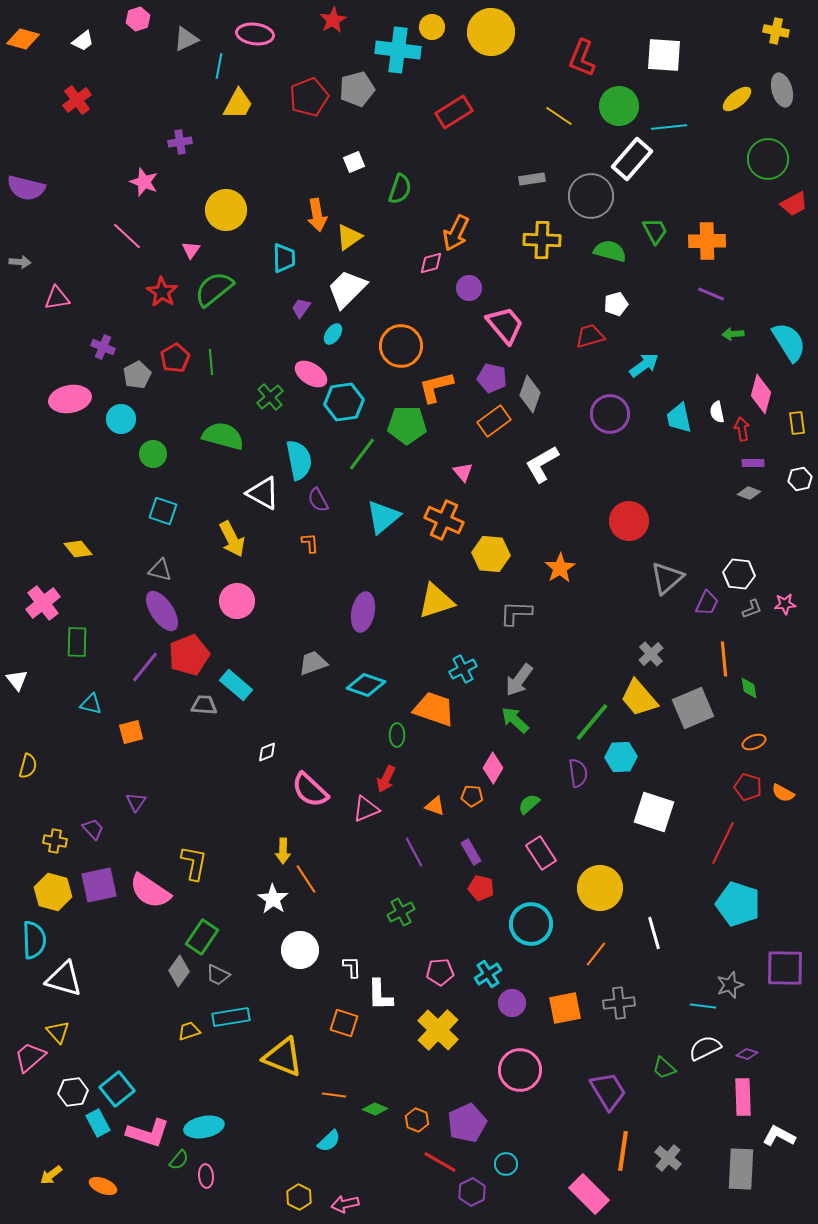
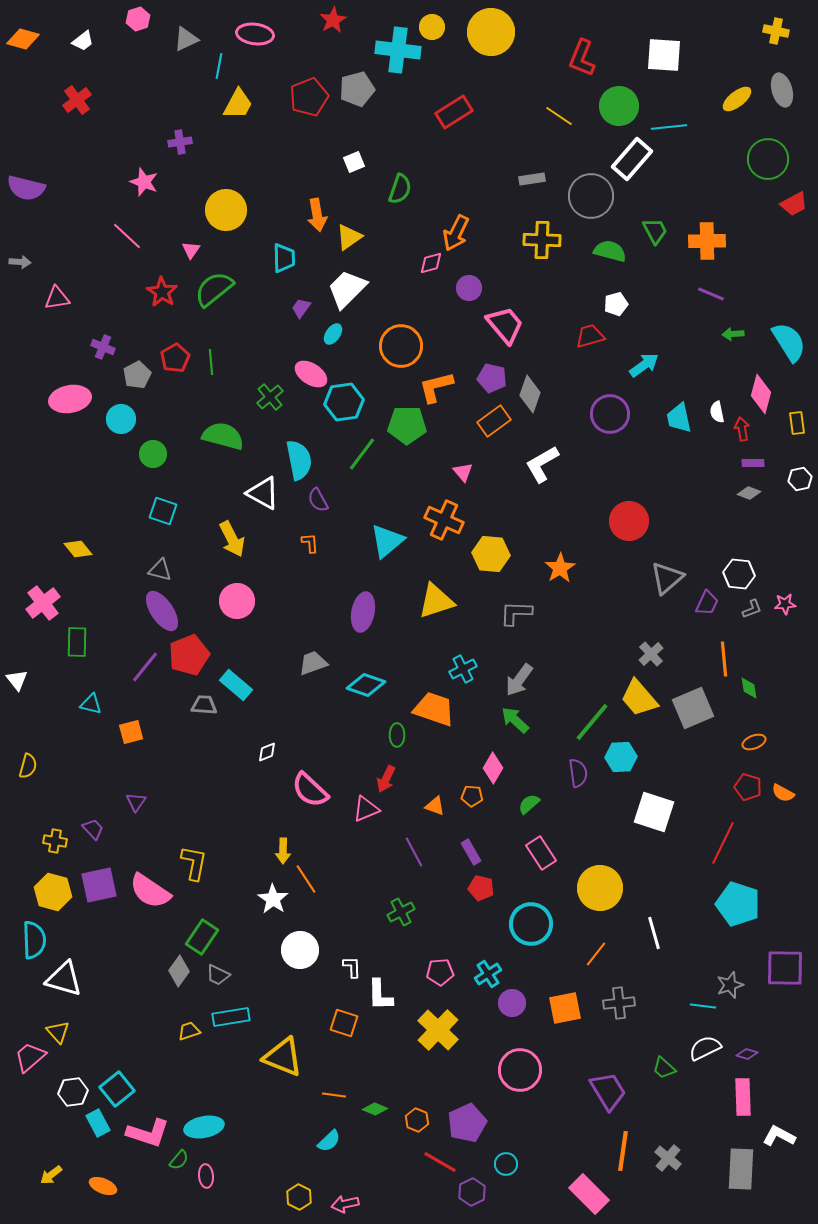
cyan triangle at (383, 517): moved 4 px right, 24 px down
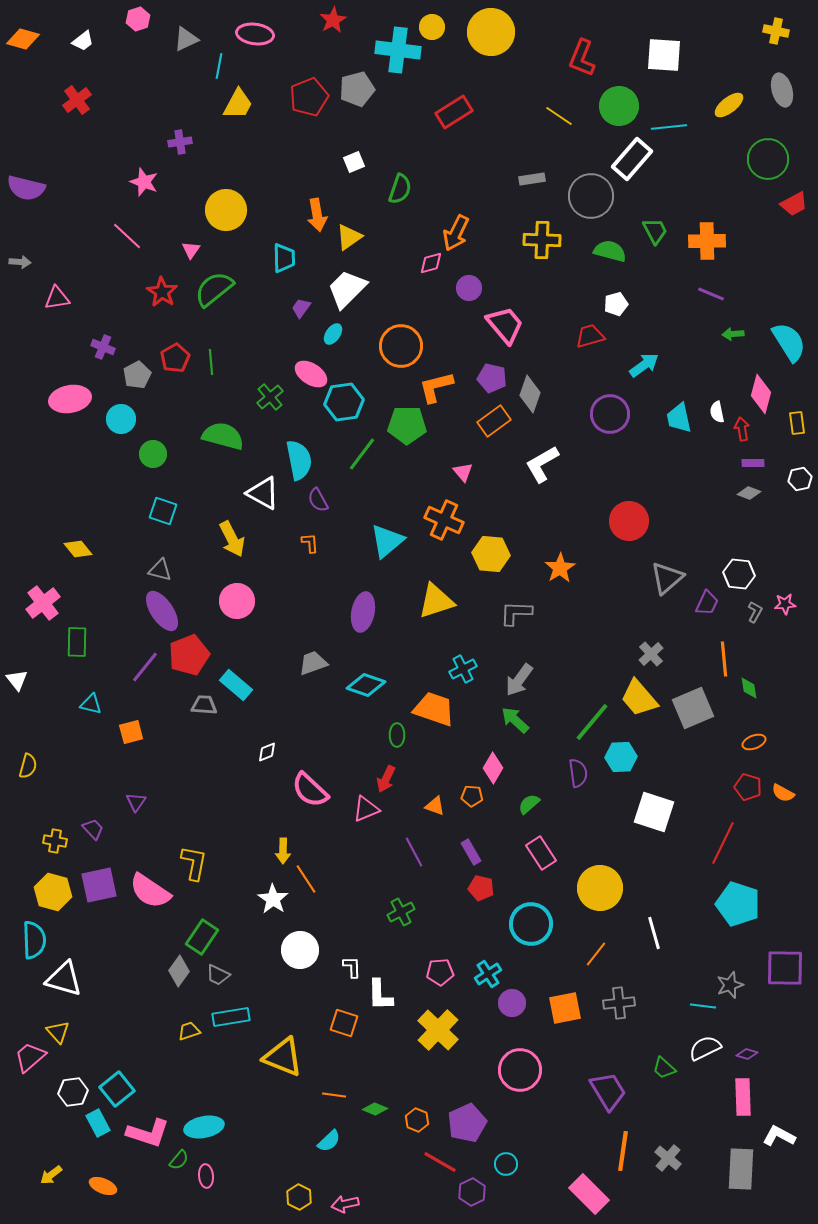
yellow ellipse at (737, 99): moved 8 px left, 6 px down
gray L-shape at (752, 609): moved 3 px right, 3 px down; rotated 40 degrees counterclockwise
